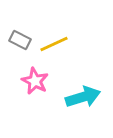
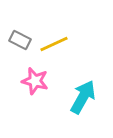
pink star: rotated 12 degrees counterclockwise
cyan arrow: rotated 44 degrees counterclockwise
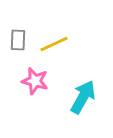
gray rectangle: moved 2 px left; rotated 65 degrees clockwise
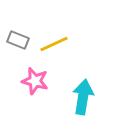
gray rectangle: rotated 70 degrees counterclockwise
cyan arrow: rotated 20 degrees counterclockwise
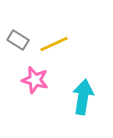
gray rectangle: rotated 10 degrees clockwise
pink star: moved 1 px up
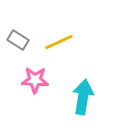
yellow line: moved 5 px right, 2 px up
pink star: rotated 12 degrees counterclockwise
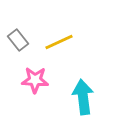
gray rectangle: rotated 20 degrees clockwise
cyan arrow: rotated 16 degrees counterclockwise
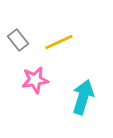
pink star: rotated 12 degrees counterclockwise
cyan arrow: rotated 24 degrees clockwise
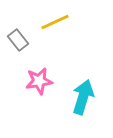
yellow line: moved 4 px left, 20 px up
pink star: moved 4 px right, 1 px down
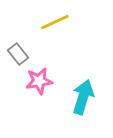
gray rectangle: moved 14 px down
